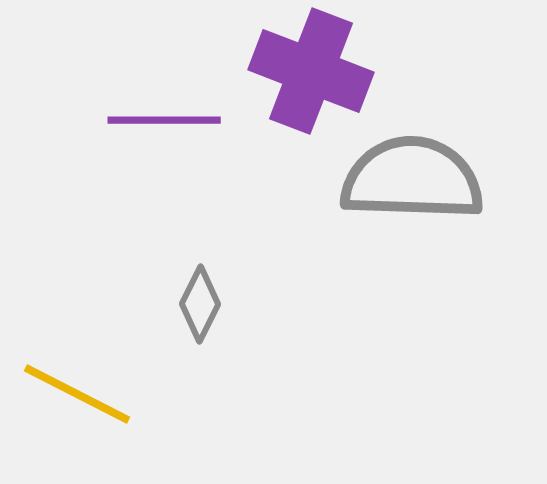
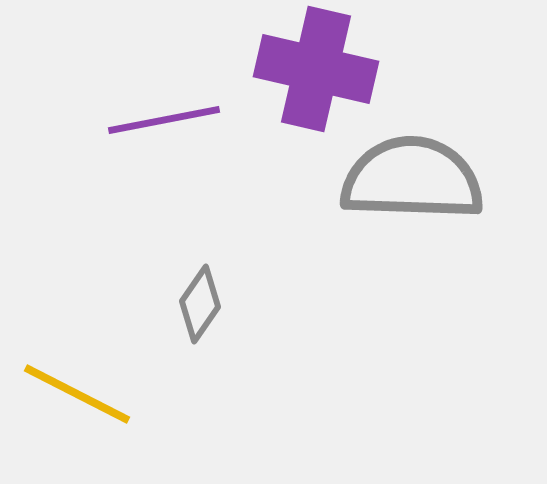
purple cross: moved 5 px right, 2 px up; rotated 8 degrees counterclockwise
purple line: rotated 11 degrees counterclockwise
gray diamond: rotated 8 degrees clockwise
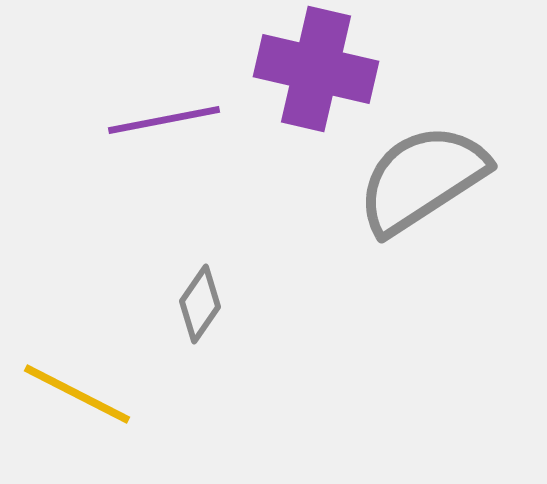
gray semicircle: moved 10 px right; rotated 35 degrees counterclockwise
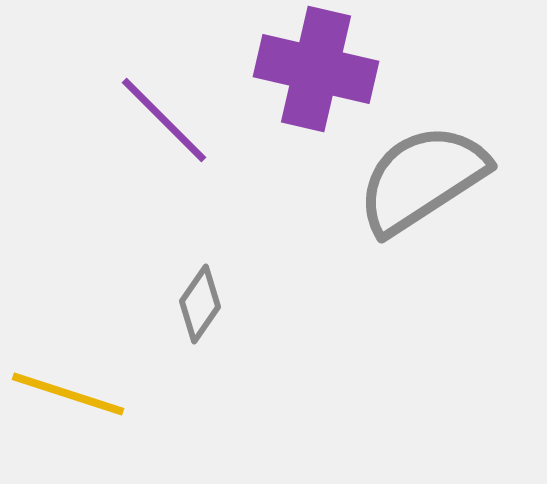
purple line: rotated 56 degrees clockwise
yellow line: moved 9 px left; rotated 9 degrees counterclockwise
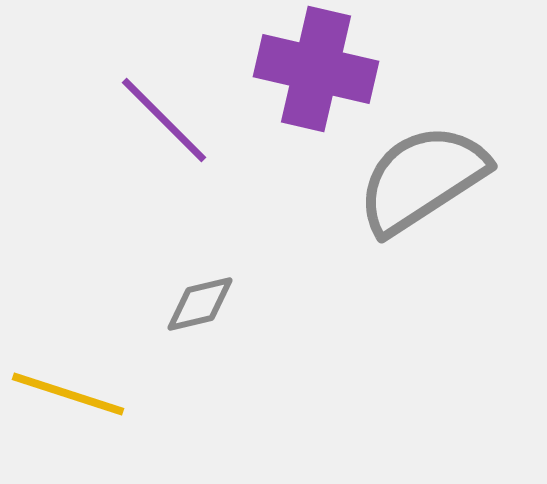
gray diamond: rotated 42 degrees clockwise
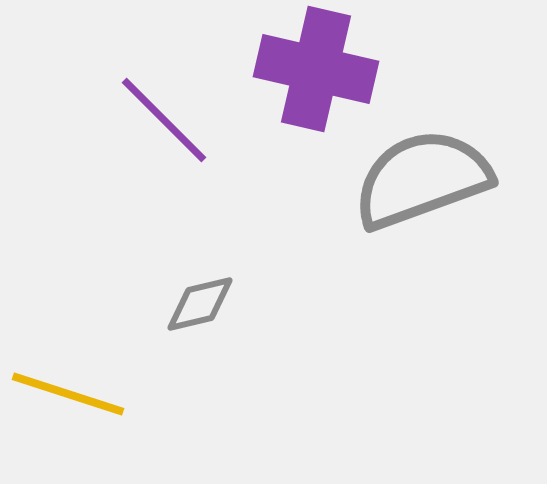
gray semicircle: rotated 13 degrees clockwise
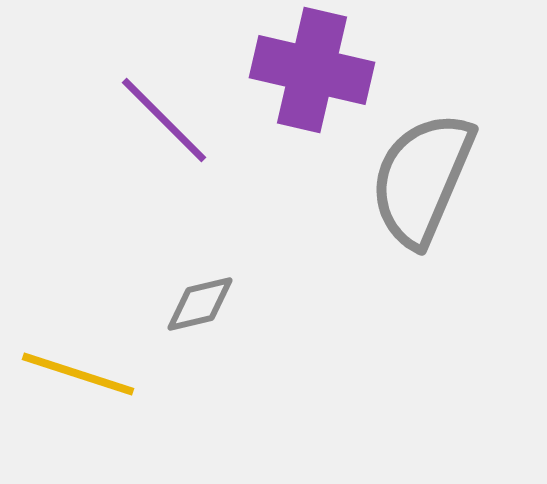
purple cross: moved 4 px left, 1 px down
gray semicircle: rotated 47 degrees counterclockwise
yellow line: moved 10 px right, 20 px up
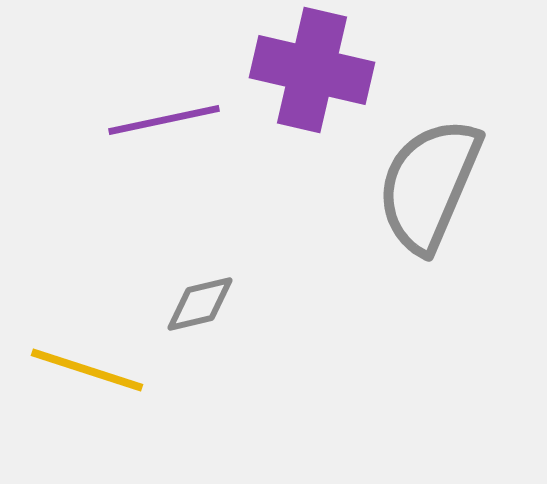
purple line: rotated 57 degrees counterclockwise
gray semicircle: moved 7 px right, 6 px down
yellow line: moved 9 px right, 4 px up
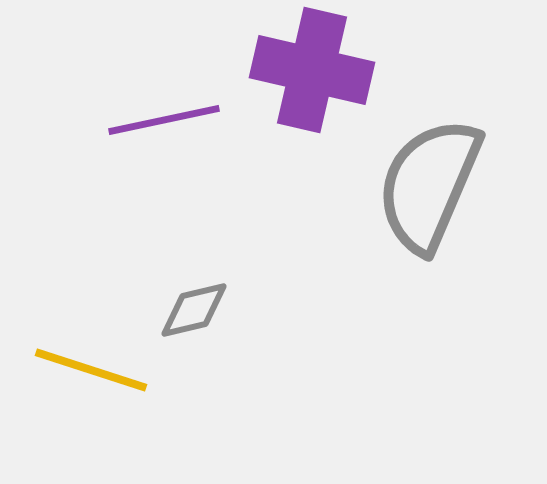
gray diamond: moved 6 px left, 6 px down
yellow line: moved 4 px right
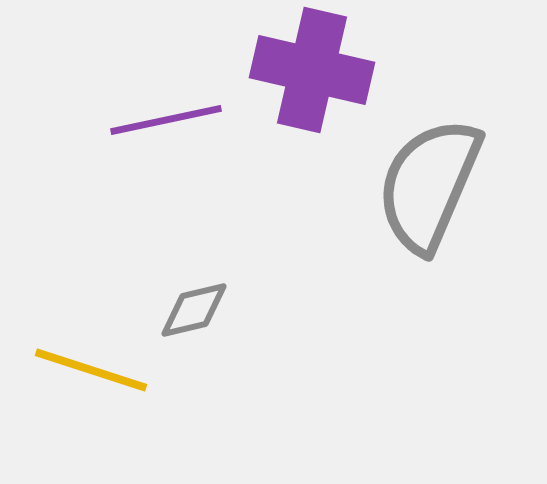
purple line: moved 2 px right
